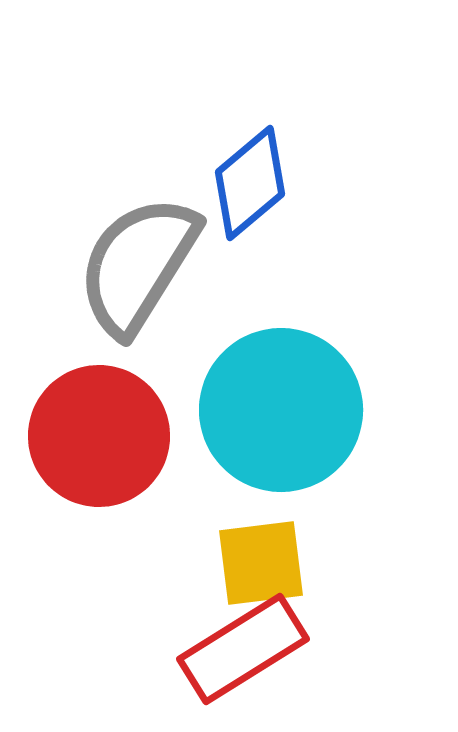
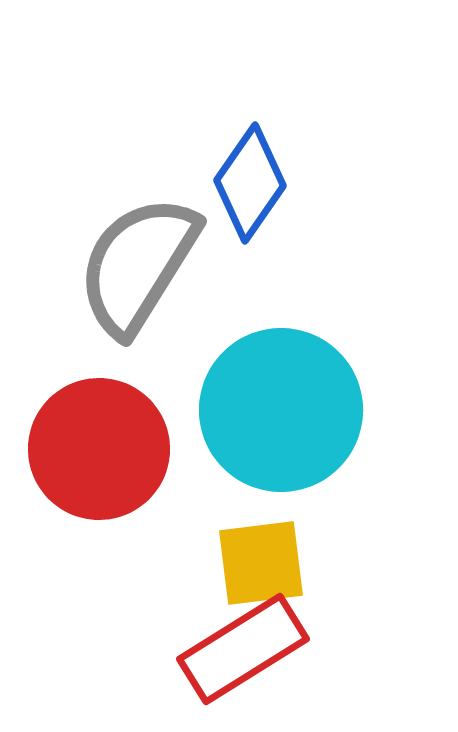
blue diamond: rotated 15 degrees counterclockwise
red circle: moved 13 px down
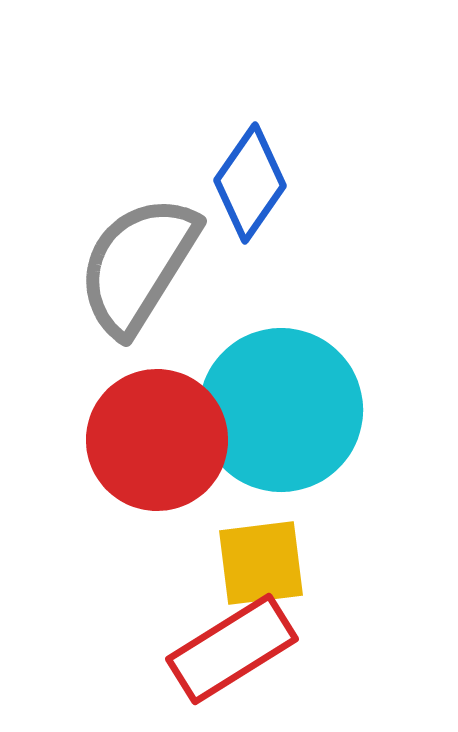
red circle: moved 58 px right, 9 px up
red rectangle: moved 11 px left
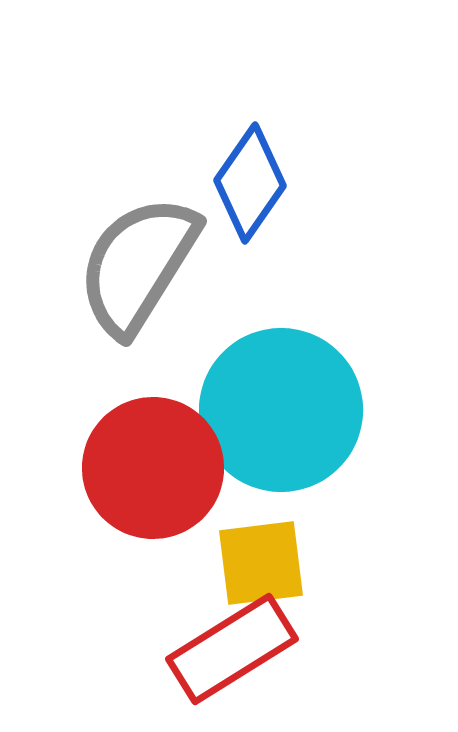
red circle: moved 4 px left, 28 px down
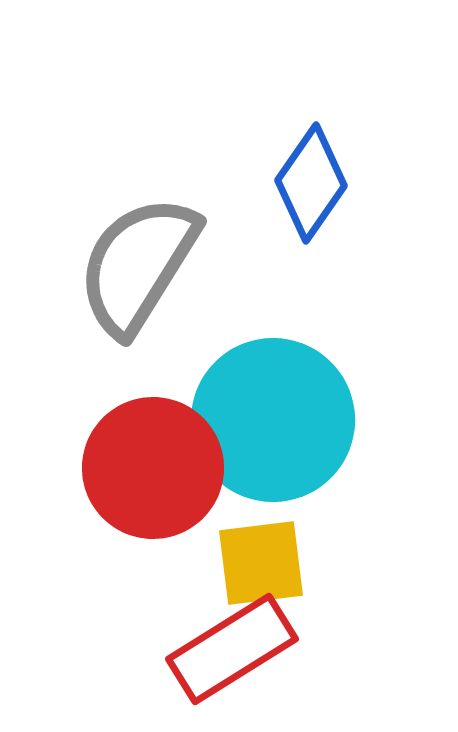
blue diamond: moved 61 px right
cyan circle: moved 8 px left, 10 px down
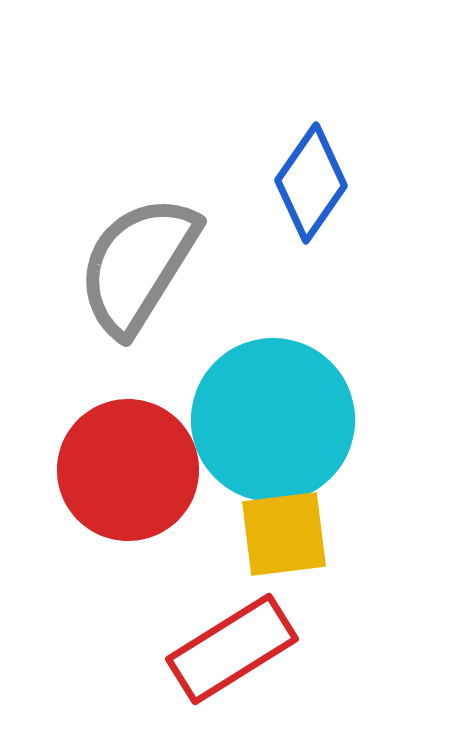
red circle: moved 25 px left, 2 px down
yellow square: moved 23 px right, 29 px up
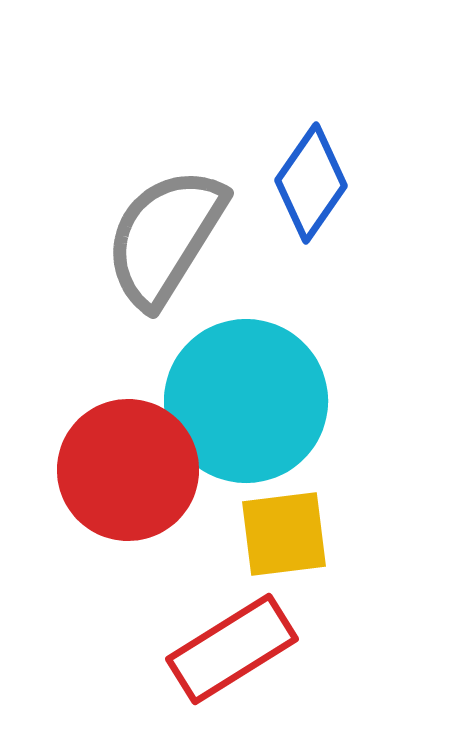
gray semicircle: moved 27 px right, 28 px up
cyan circle: moved 27 px left, 19 px up
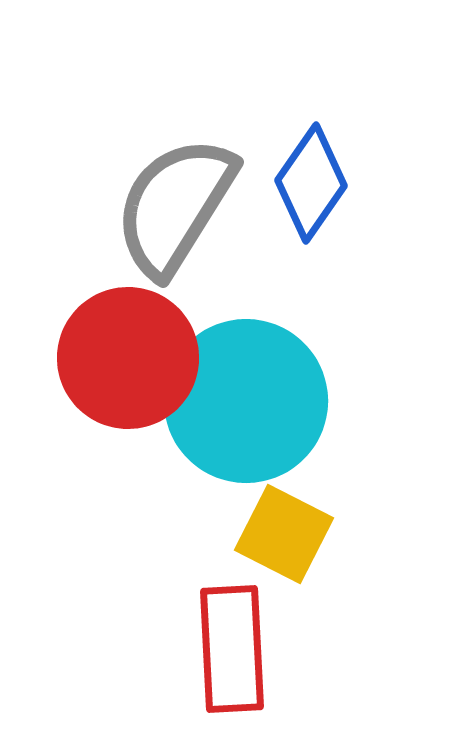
gray semicircle: moved 10 px right, 31 px up
red circle: moved 112 px up
yellow square: rotated 34 degrees clockwise
red rectangle: rotated 61 degrees counterclockwise
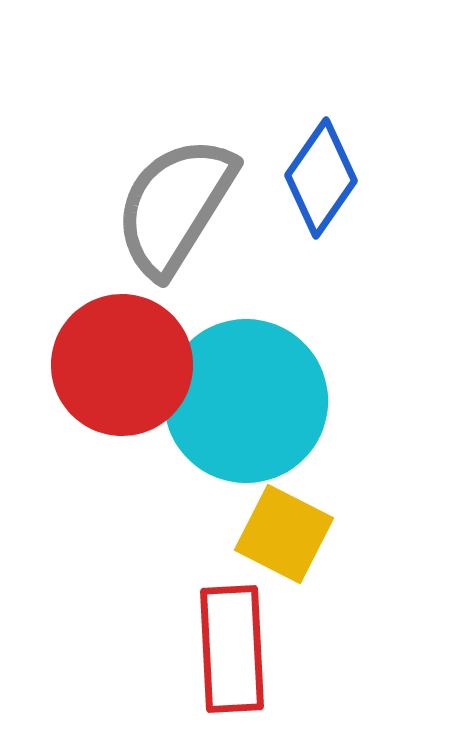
blue diamond: moved 10 px right, 5 px up
red circle: moved 6 px left, 7 px down
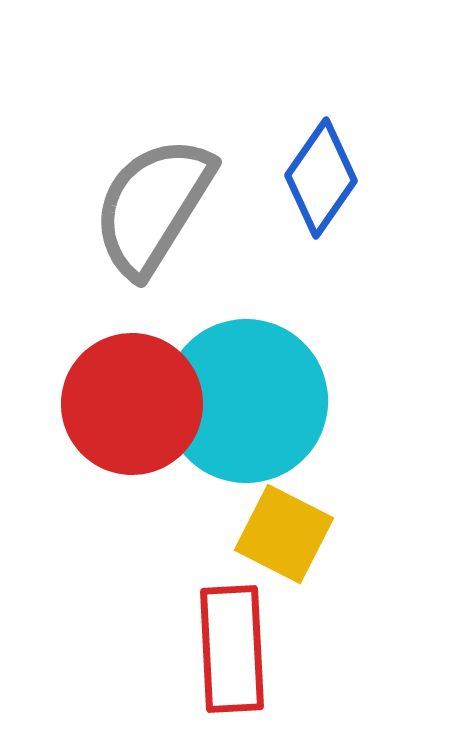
gray semicircle: moved 22 px left
red circle: moved 10 px right, 39 px down
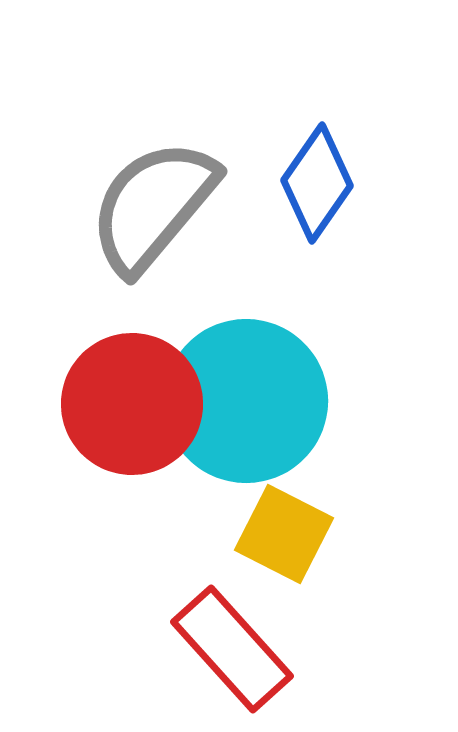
blue diamond: moved 4 px left, 5 px down
gray semicircle: rotated 8 degrees clockwise
red rectangle: rotated 39 degrees counterclockwise
